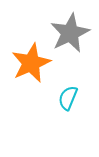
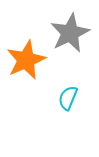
orange star: moved 5 px left, 3 px up
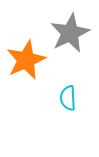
cyan semicircle: rotated 25 degrees counterclockwise
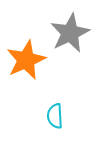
cyan semicircle: moved 13 px left, 18 px down
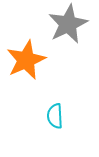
gray star: moved 2 px left, 9 px up
